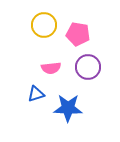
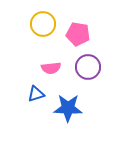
yellow circle: moved 1 px left, 1 px up
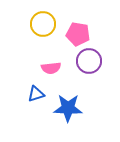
purple circle: moved 1 px right, 6 px up
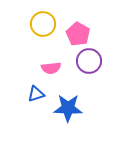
pink pentagon: rotated 20 degrees clockwise
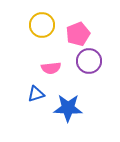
yellow circle: moved 1 px left, 1 px down
pink pentagon: rotated 20 degrees clockwise
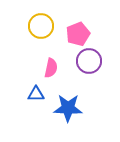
yellow circle: moved 1 px left, 1 px down
pink semicircle: rotated 72 degrees counterclockwise
blue triangle: rotated 18 degrees clockwise
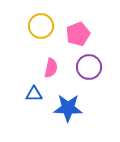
purple circle: moved 6 px down
blue triangle: moved 2 px left
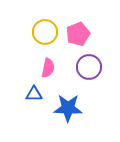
yellow circle: moved 4 px right, 6 px down
pink semicircle: moved 3 px left
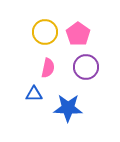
pink pentagon: rotated 15 degrees counterclockwise
purple circle: moved 3 px left
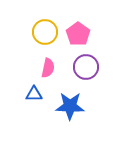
blue star: moved 2 px right, 2 px up
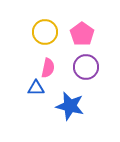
pink pentagon: moved 4 px right
blue triangle: moved 2 px right, 6 px up
blue star: rotated 12 degrees clockwise
